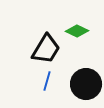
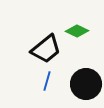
black trapezoid: rotated 20 degrees clockwise
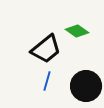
green diamond: rotated 10 degrees clockwise
black circle: moved 2 px down
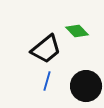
green diamond: rotated 10 degrees clockwise
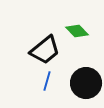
black trapezoid: moved 1 px left, 1 px down
black circle: moved 3 px up
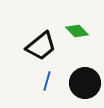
black trapezoid: moved 4 px left, 4 px up
black circle: moved 1 px left
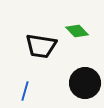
black trapezoid: rotated 48 degrees clockwise
blue line: moved 22 px left, 10 px down
